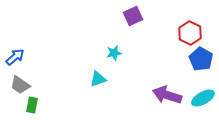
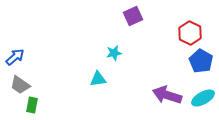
blue pentagon: moved 2 px down
cyan triangle: rotated 12 degrees clockwise
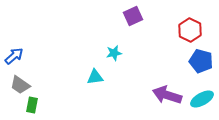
red hexagon: moved 3 px up
blue arrow: moved 1 px left, 1 px up
blue pentagon: rotated 15 degrees counterclockwise
cyan triangle: moved 3 px left, 2 px up
cyan ellipse: moved 1 px left, 1 px down
